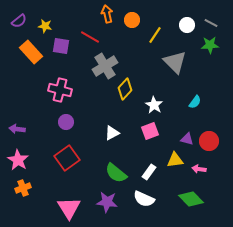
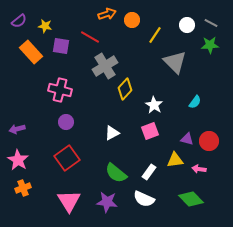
orange arrow: rotated 84 degrees clockwise
purple arrow: rotated 21 degrees counterclockwise
pink triangle: moved 7 px up
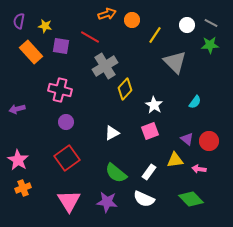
purple semicircle: rotated 140 degrees clockwise
purple arrow: moved 20 px up
purple triangle: rotated 24 degrees clockwise
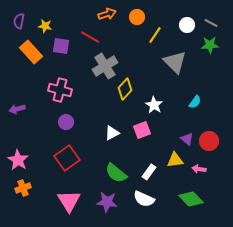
orange circle: moved 5 px right, 3 px up
pink square: moved 8 px left, 1 px up
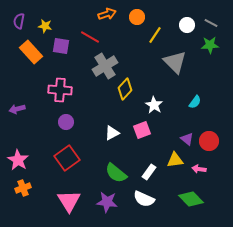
pink cross: rotated 10 degrees counterclockwise
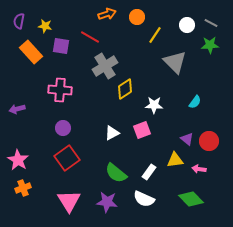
yellow diamond: rotated 15 degrees clockwise
white star: rotated 30 degrees counterclockwise
purple circle: moved 3 px left, 6 px down
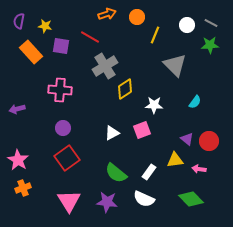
yellow line: rotated 12 degrees counterclockwise
gray triangle: moved 3 px down
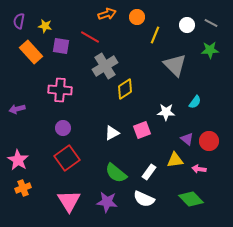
green star: moved 5 px down
white star: moved 12 px right, 7 px down
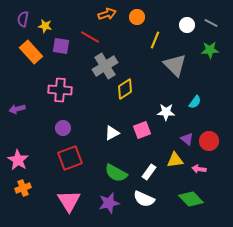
purple semicircle: moved 4 px right, 2 px up
yellow line: moved 5 px down
red square: moved 3 px right; rotated 15 degrees clockwise
green semicircle: rotated 10 degrees counterclockwise
purple star: moved 2 px right, 1 px down; rotated 20 degrees counterclockwise
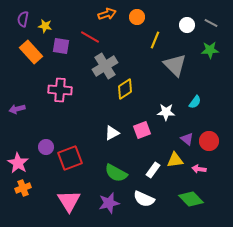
purple circle: moved 17 px left, 19 px down
pink star: moved 3 px down
white rectangle: moved 4 px right, 2 px up
